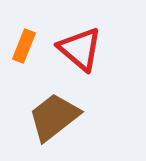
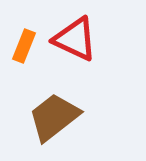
red triangle: moved 5 px left, 10 px up; rotated 15 degrees counterclockwise
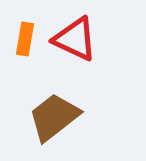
orange rectangle: moved 1 px right, 7 px up; rotated 12 degrees counterclockwise
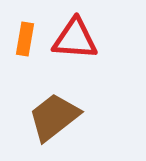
red triangle: rotated 21 degrees counterclockwise
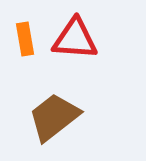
orange rectangle: rotated 20 degrees counterclockwise
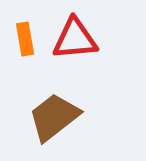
red triangle: rotated 9 degrees counterclockwise
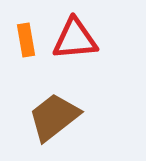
orange rectangle: moved 1 px right, 1 px down
